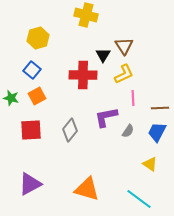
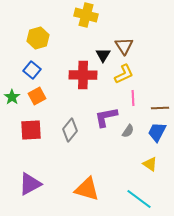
green star: moved 1 px right, 1 px up; rotated 21 degrees clockwise
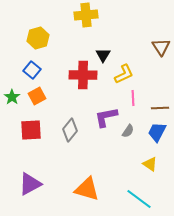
yellow cross: rotated 20 degrees counterclockwise
brown triangle: moved 37 px right, 1 px down
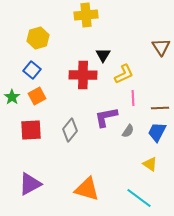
cyan line: moved 1 px up
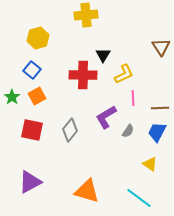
purple L-shape: rotated 20 degrees counterclockwise
red square: moved 1 px right; rotated 15 degrees clockwise
purple triangle: moved 2 px up
orange triangle: moved 2 px down
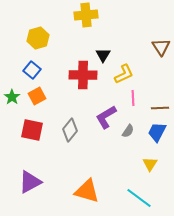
yellow triangle: rotated 28 degrees clockwise
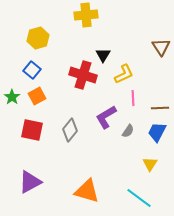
red cross: rotated 16 degrees clockwise
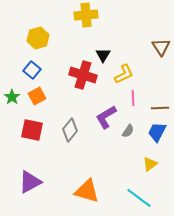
yellow triangle: rotated 21 degrees clockwise
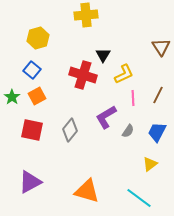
brown line: moved 2 px left, 13 px up; rotated 60 degrees counterclockwise
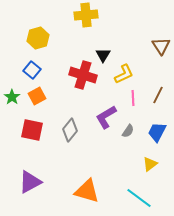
brown triangle: moved 1 px up
